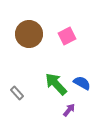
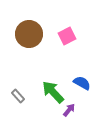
green arrow: moved 3 px left, 8 px down
gray rectangle: moved 1 px right, 3 px down
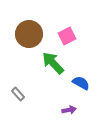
blue semicircle: moved 1 px left
green arrow: moved 29 px up
gray rectangle: moved 2 px up
purple arrow: rotated 40 degrees clockwise
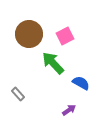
pink square: moved 2 px left
purple arrow: rotated 24 degrees counterclockwise
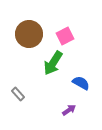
green arrow: rotated 105 degrees counterclockwise
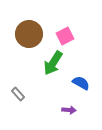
purple arrow: rotated 40 degrees clockwise
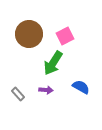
blue semicircle: moved 4 px down
purple arrow: moved 23 px left, 20 px up
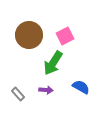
brown circle: moved 1 px down
